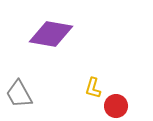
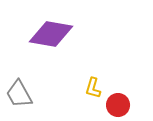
red circle: moved 2 px right, 1 px up
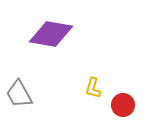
red circle: moved 5 px right
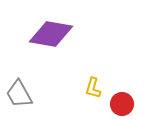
red circle: moved 1 px left, 1 px up
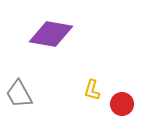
yellow L-shape: moved 1 px left, 2 px down
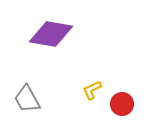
yellow L-shape: rotated 50 degrees clockwise
gray trapezoid: moved 8 px right, 5 px down
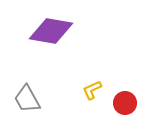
purple diamond: moved 3 px up
red circle: moved 3 px right, 1 px up
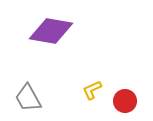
gray trapezoid: moved 1 px right, 1 px up
red circle: moved 2 px up
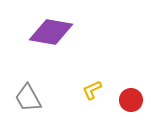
purple diamond: moved 1 px down
red circle: moved 6 px right, 1 px up
